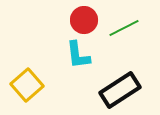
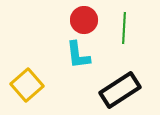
green line: rotated 60 degrees counterclockwise
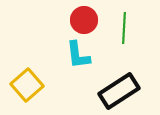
black rectangle: moved 1 px left, 1 px down
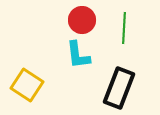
red circle: moved 2 px left
yellow square: rotated 16 degrees counterclockwise
black rectangle: moved 3 px up; rotated 36 degrees counterclockwise
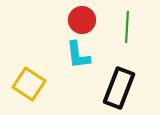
green line: moved 3 px right, 1 px up
yellow square: moved 2 px right, 1 px up
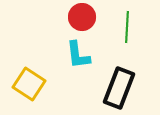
red circle: moved 3 px up
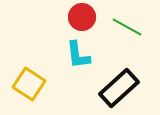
green line: rotated 64 degrees counterclockwise
black rectangle: rotated 27 degrees clockwise
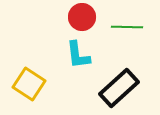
green line: rotated 28 degrees counterclockwise
